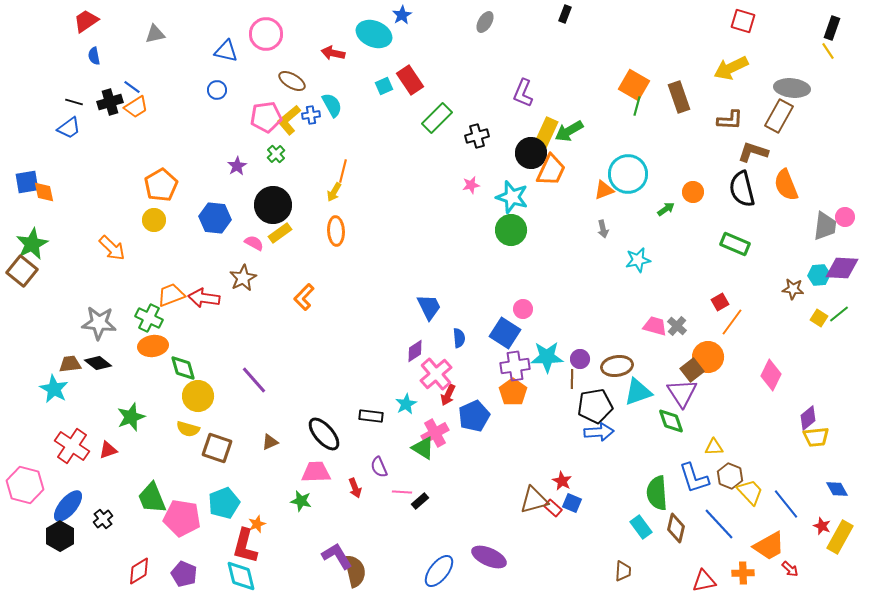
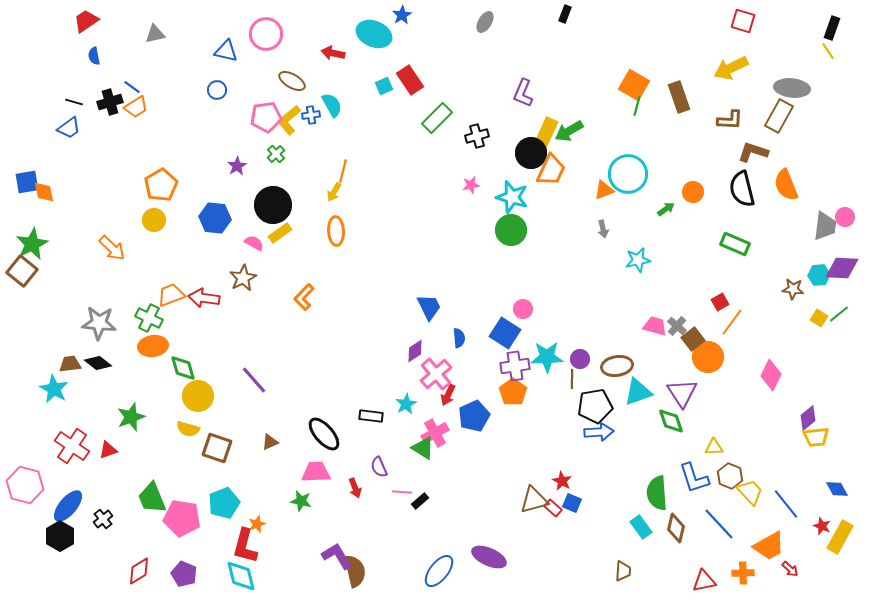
brown square at (692, 370): moved 1 px right, 31 px up
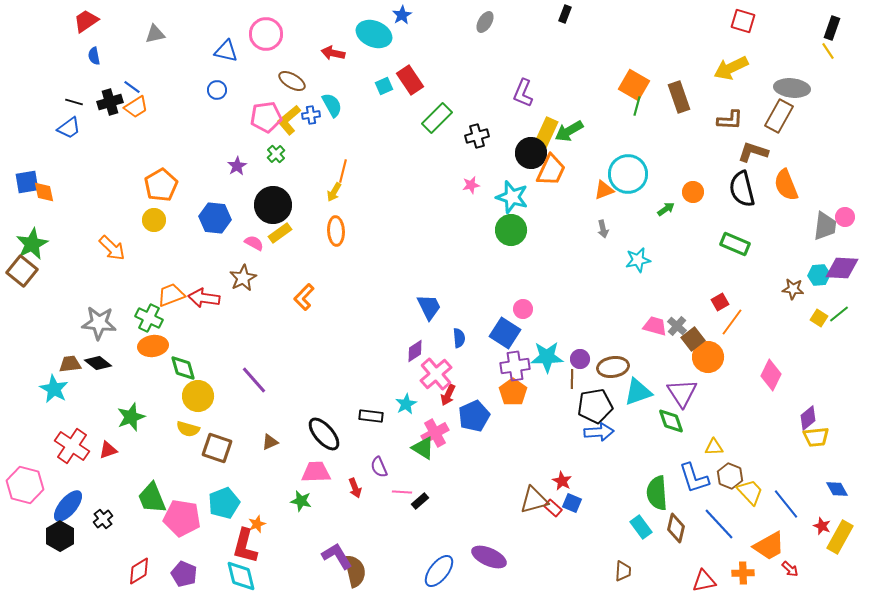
brown ellipse at (617, 366): moved 4 px left, 1 px down
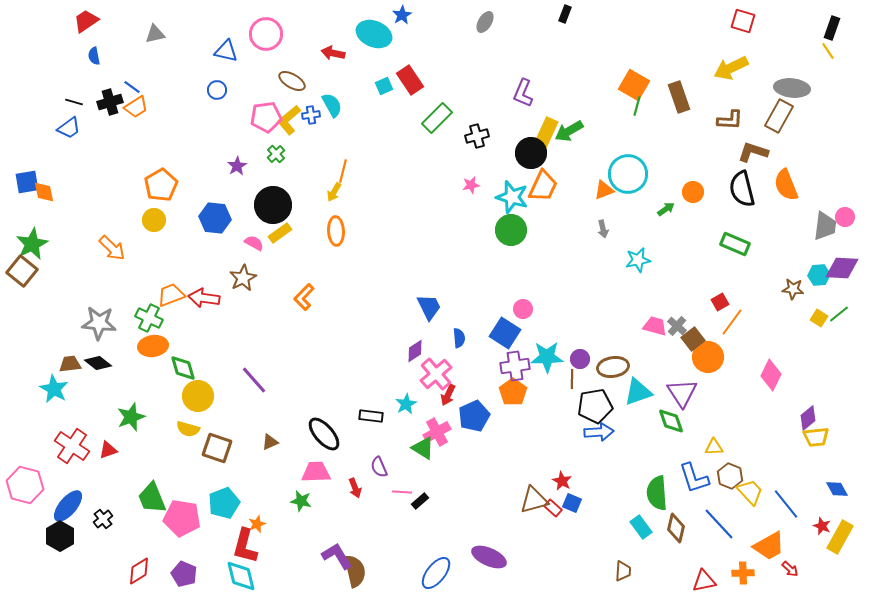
orange trapezoid at (551, 170): moved 8 px left, 16 px down
pink cross at (435, 433): moved 2 px right, 1 px up
blue ellipse at (439, 571): moved 3 px left, 2 px down
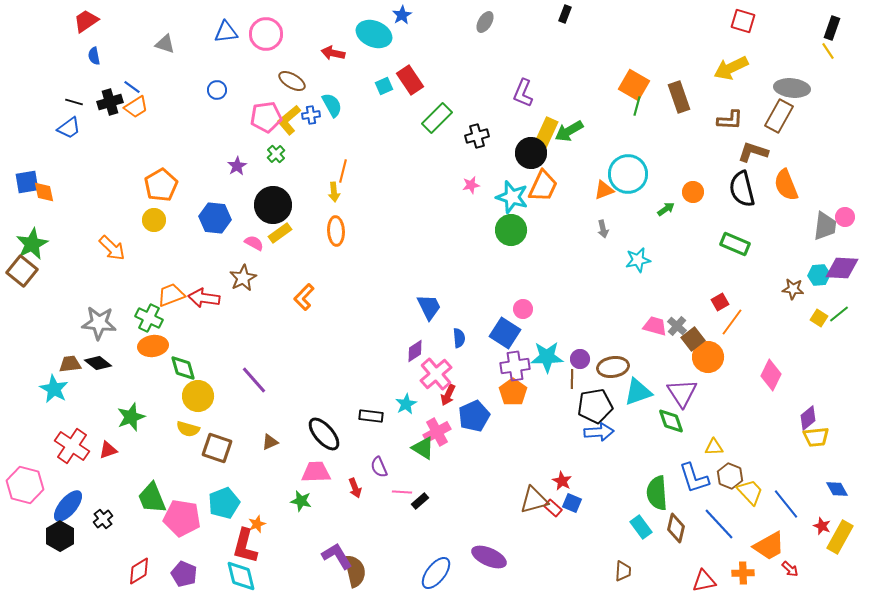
gray triangle at (155, 34): moved 10 px right, 10 px down; rotated 30 degrees clockwise
blue triangle at (226, 51): moved 19 px up; rotated 20 degrees counterclockwise
yellow arrow at (334, 192): rotated 36 degrees counterclockwise
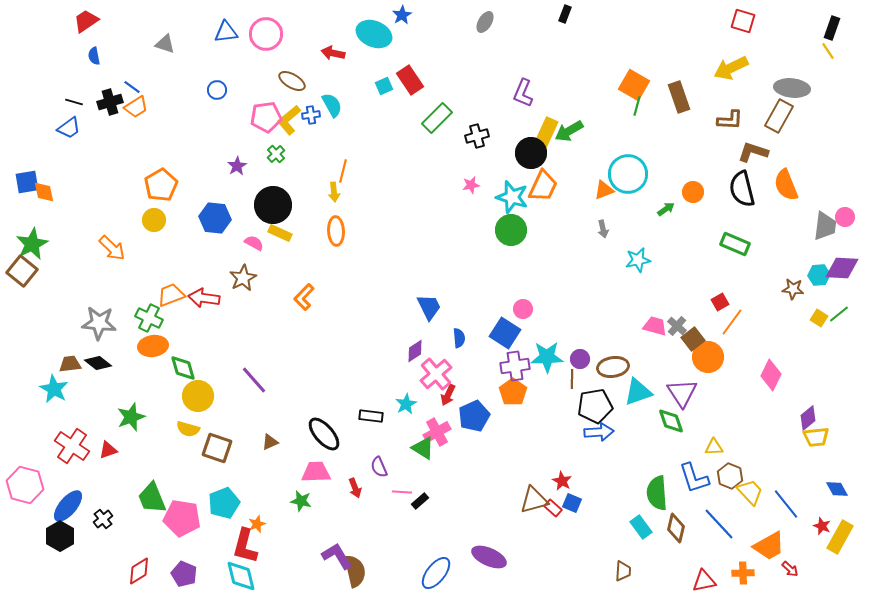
yellow rectangle at (280, 233): rotated 60 degrees clockwise
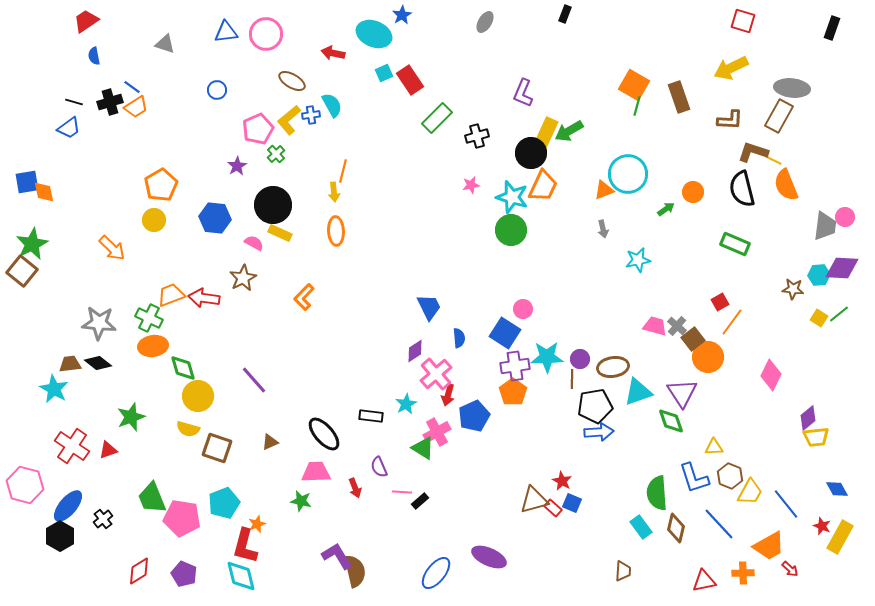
yellow line at (828, 51): moved 55 px left, 109 px down; rotated 30 degrees counterclockwise
cyan square at (384, 86): moved 13 px up
pink pentagon at (266, 117): moved 8 px left, 12 px down; rotated 16 degrees counterclockwise
red arrow at (448, 395): rotated 10 degrees counterclockwise
yellow trapezoid at (750, 492): rotated 72 degrees clockwise
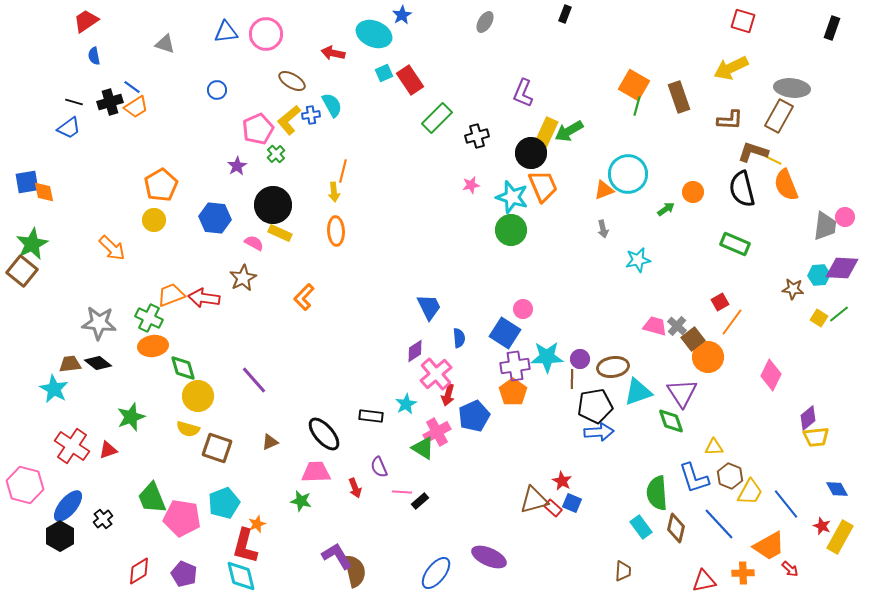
orange trapezoid at (543, 186): rotated 48 degrees counterclockwise
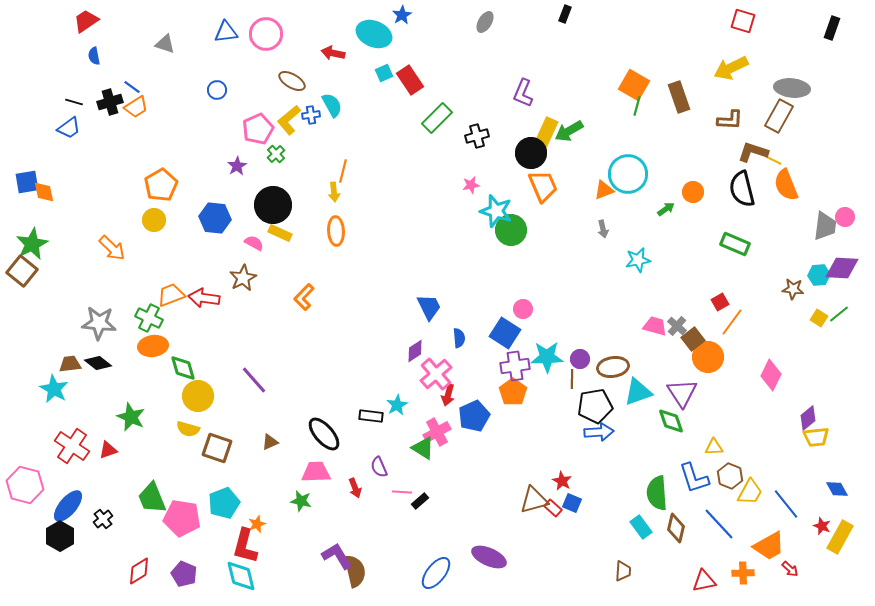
cyan star at (512, 197): moved 16 px left, 14 px down
cyan star at (406, 404): moved 9 px left, 1 px down
green star at (131, 417): rotated 28 degrees counterclockwise
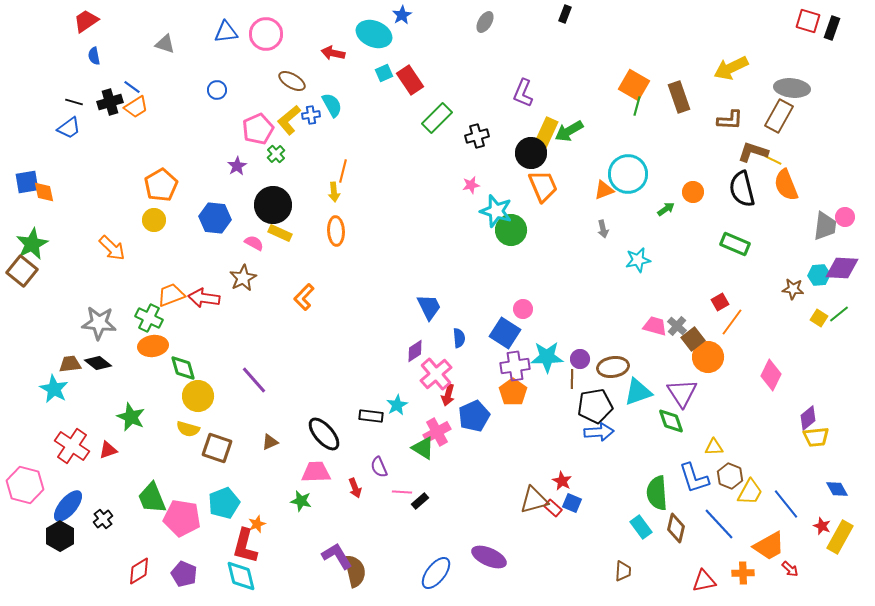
red square at (743, 21): moved 65 px right
